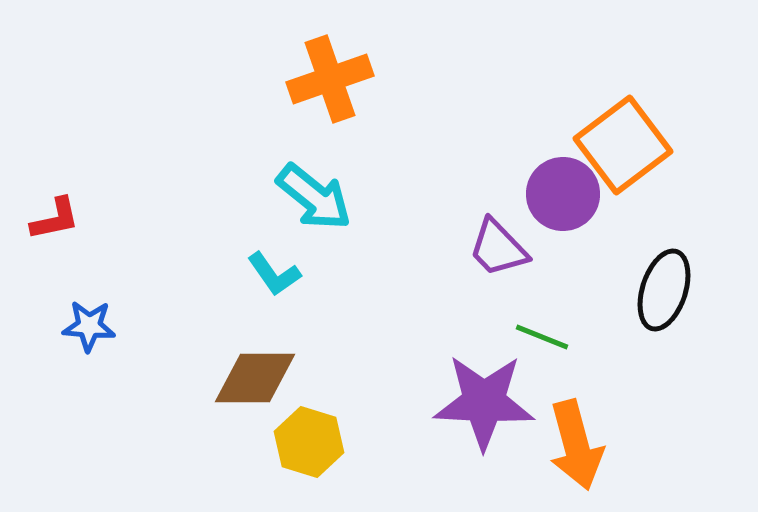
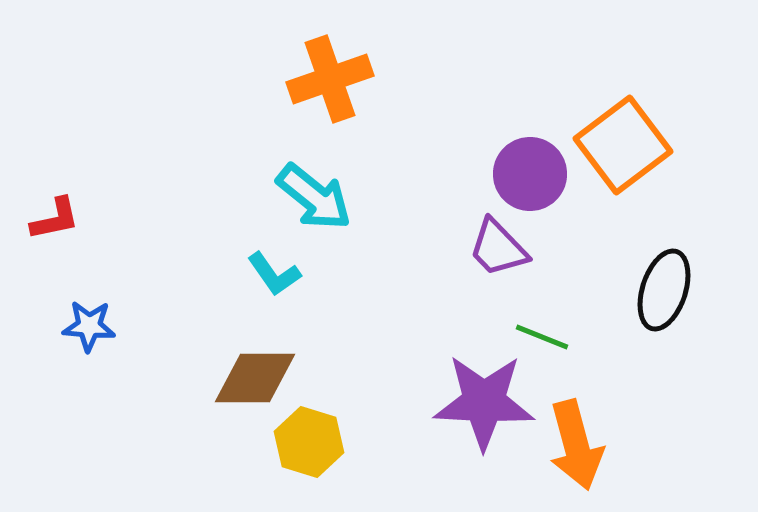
purple circle: moved 33 px left, 20 px up
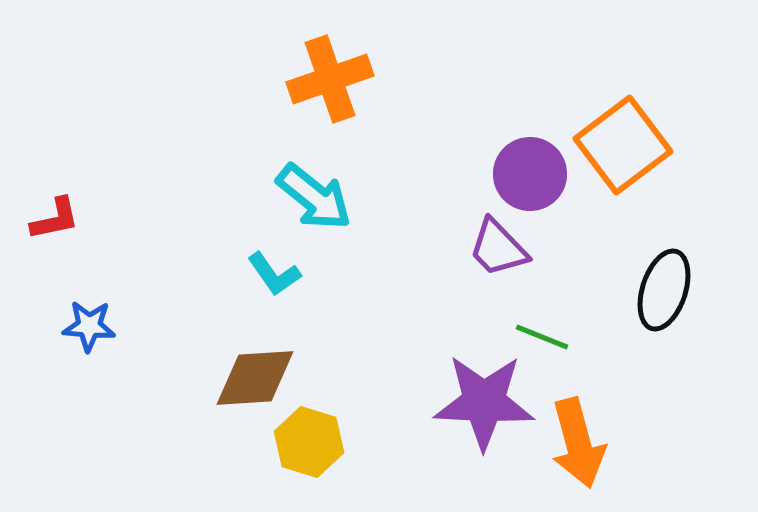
brown diamond: rotated 4 degrees counterclockwise
orange arrow: moved 2 px right, 2 px up
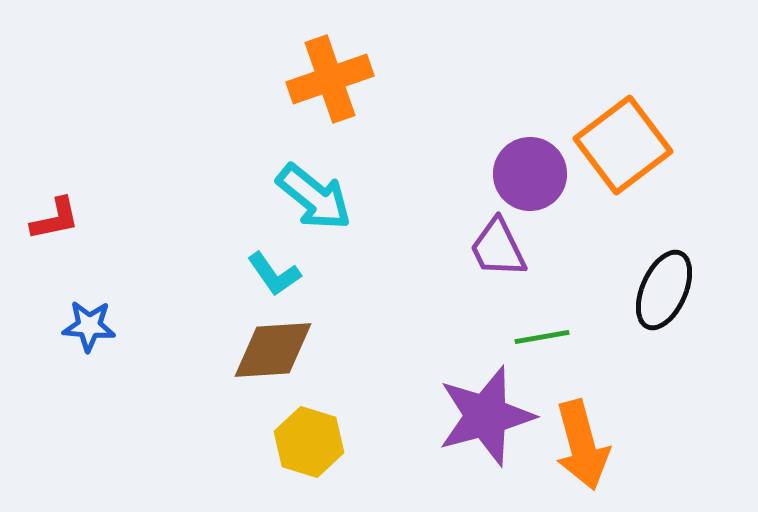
purple trapezoid: rotated 18 degrees clockwise
black ellipse: rotated 6 degrees clockwise
green line: rotated 32 degrees counterclockwise
brown diamond: moved 18 px right, 28 px up
purple star: moved 2 px right, 14 px down; rotated 18 degrees counterclockwise
orange arrow: moved 4 px right, 2 px down
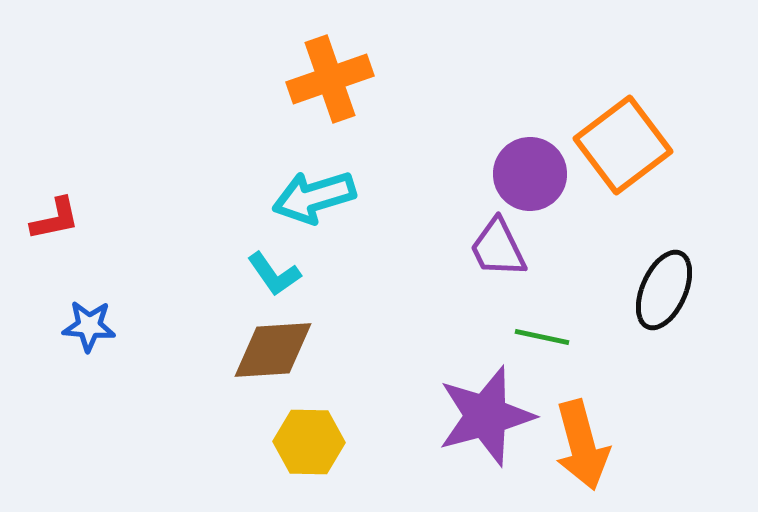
cyan arrow: rotated 124 degrees clockwise
green line: rotated 22 degrees clockwise
yellow hexagon: rotated 16 degrees counterclockwise
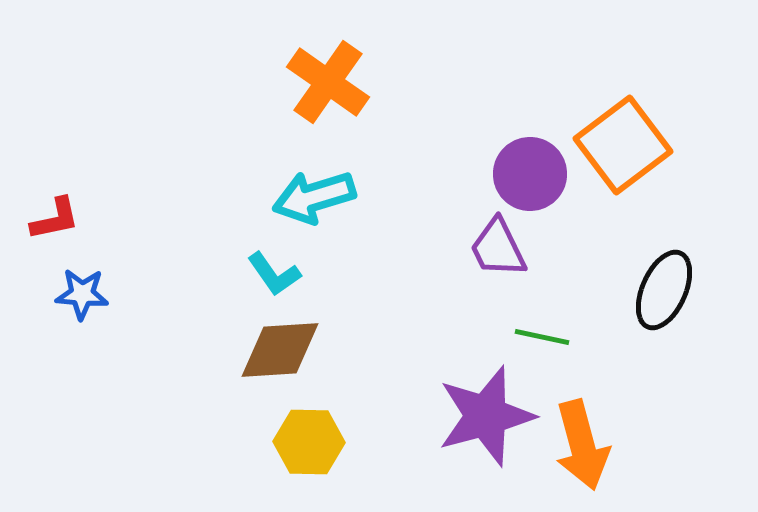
orange cross: moved 2 px left, 3 px down; rotated 36 degrees counterclockwise
blue star: moved 7 px left, 32 px up
brown diamond: moved 7 px right
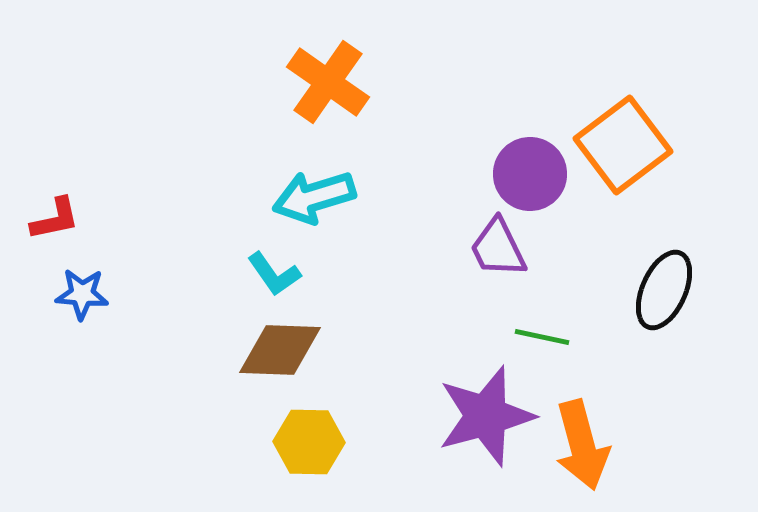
brown diamond: rotated 6 degrees clockwise
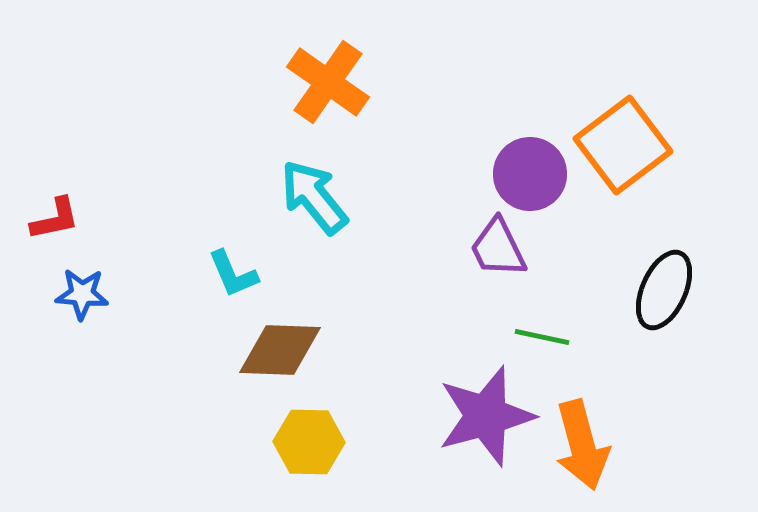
cyan arrow: rotated 68 degrees clockwise
cyan L-shape: moved 41 px left; rotated 12 degrees clockwise
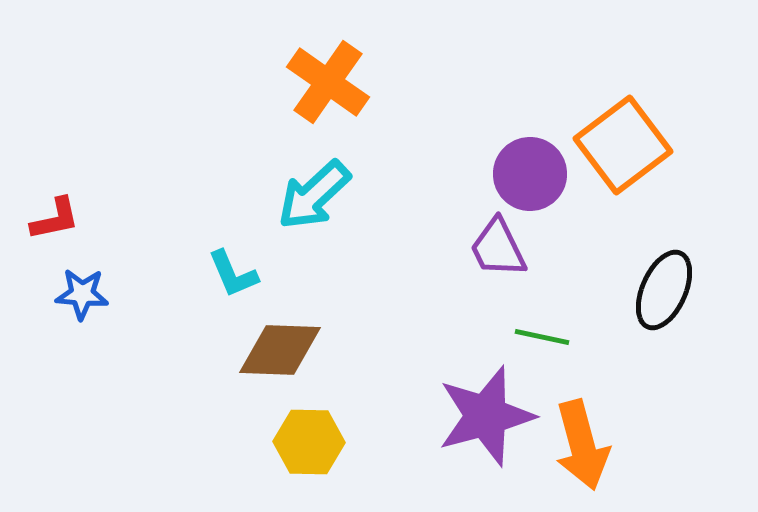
cyan arrow: moved 2 px up; rotated 94 degrees counterclockwise
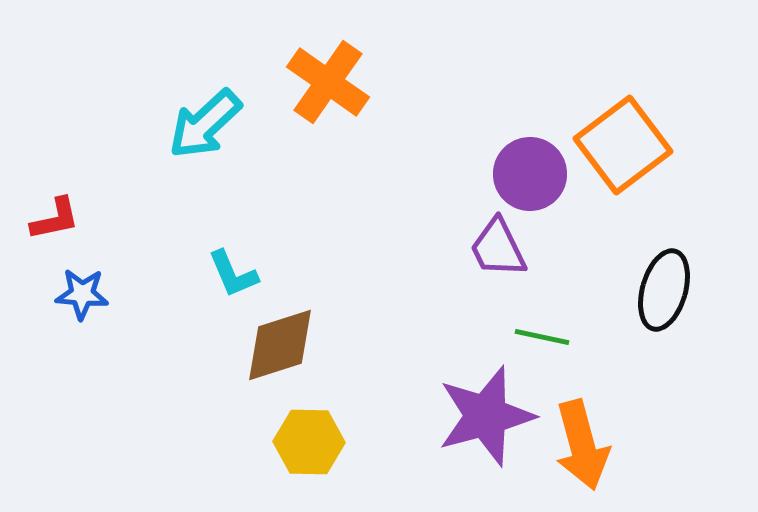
cyan arrow: moved 109 px left, 71 px up
black ellipse: rotated 8 degrees counterclockwise
brown diamond: moved 5 px up; rotated 20 degrees counterclockwise
